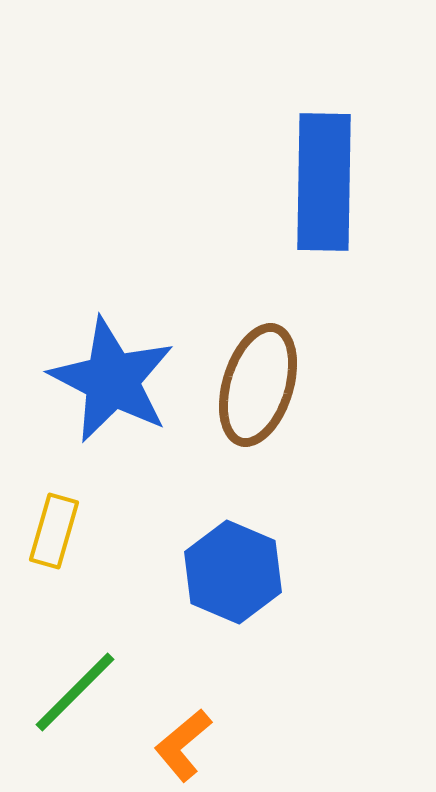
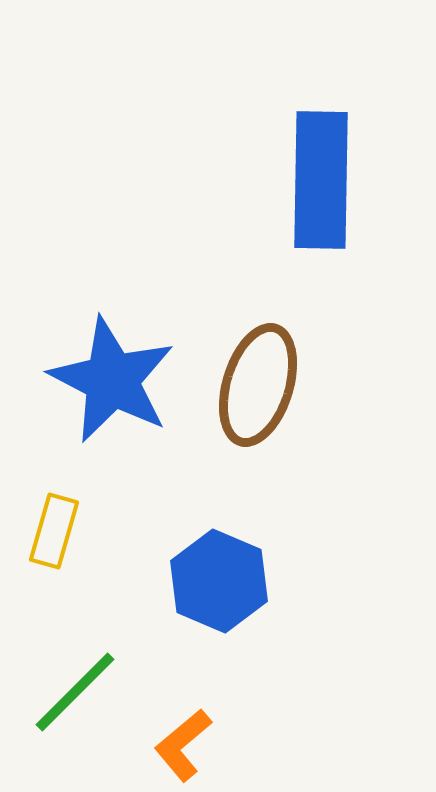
blue rectangle: moved 3 px left, 2 px up
blue hexagon: moved 14 px left, 9 px down
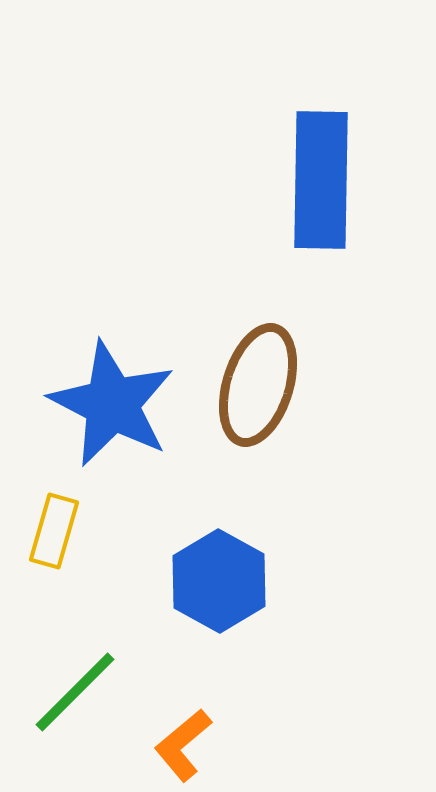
blue star: moved 24 px down
blue hexagon: rotated 6 degrees clockwise
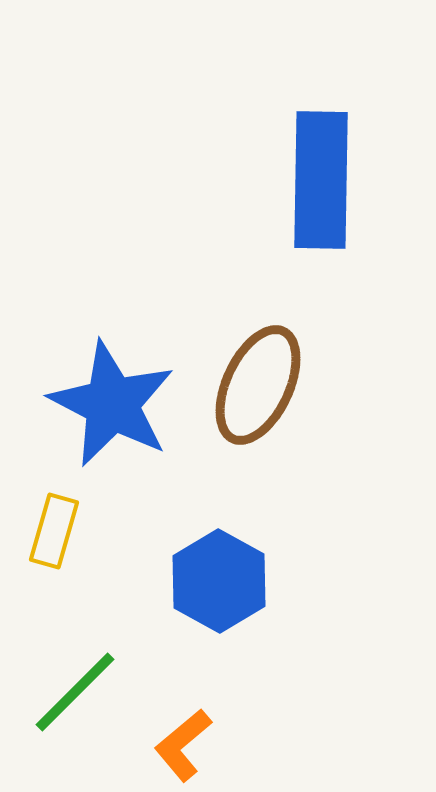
brown ellipse: rotated 8 degrees clockwise
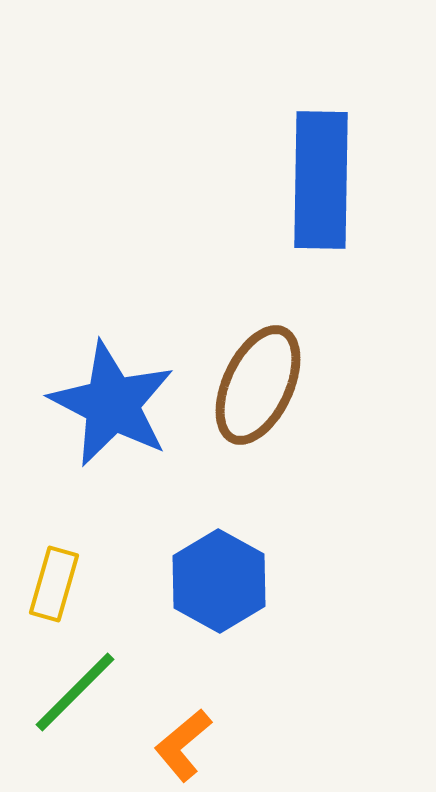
yellow rectangle: moved 53 px down
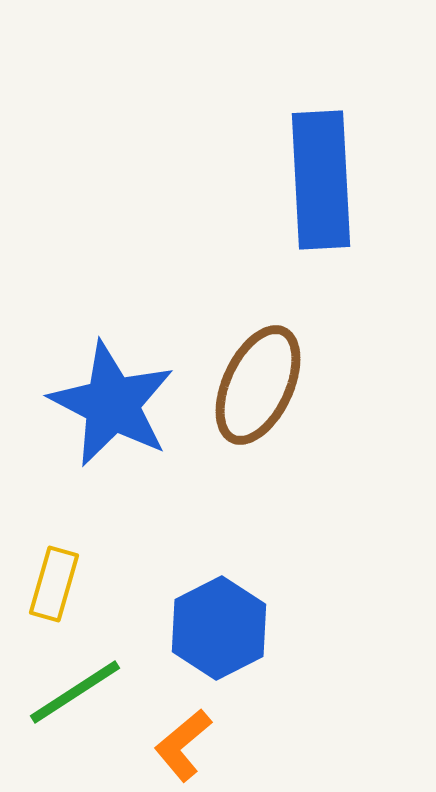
blue rectangle: rotated 4 degrees counterclockwise
blue hexagon: moved 47 px down; rotated 4 degrees clockwise
green line: rotated 12 degrees clockwise
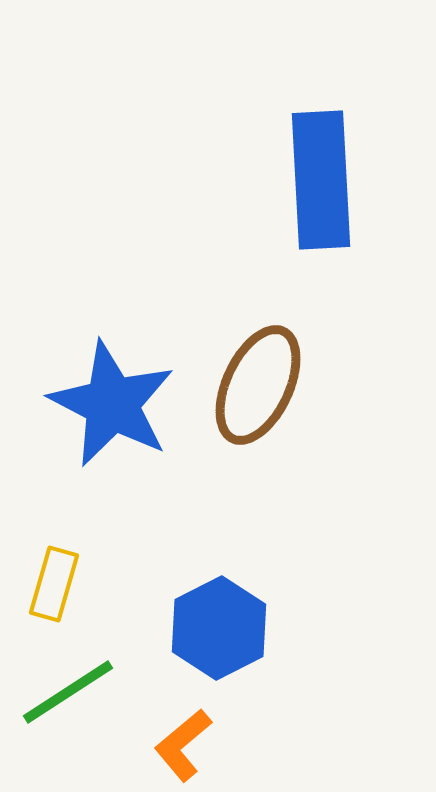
green line: moved 7 px left
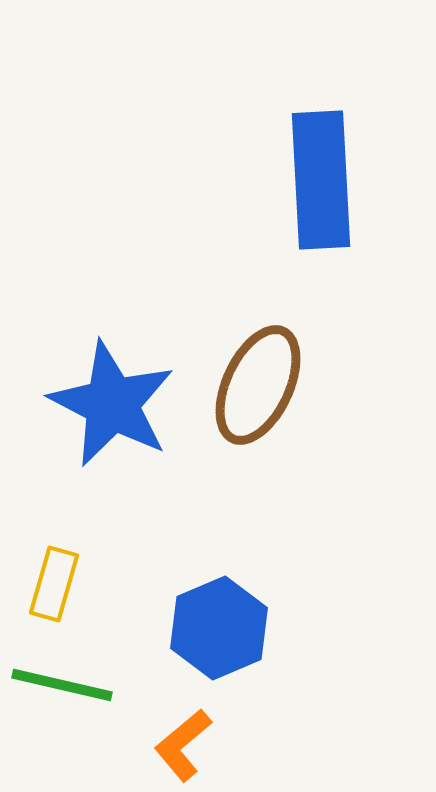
blue hexagon: rotated 4 degrees clockwise
green line: moved 6 px left, 7 px up; rotated 46 degrees clockwise
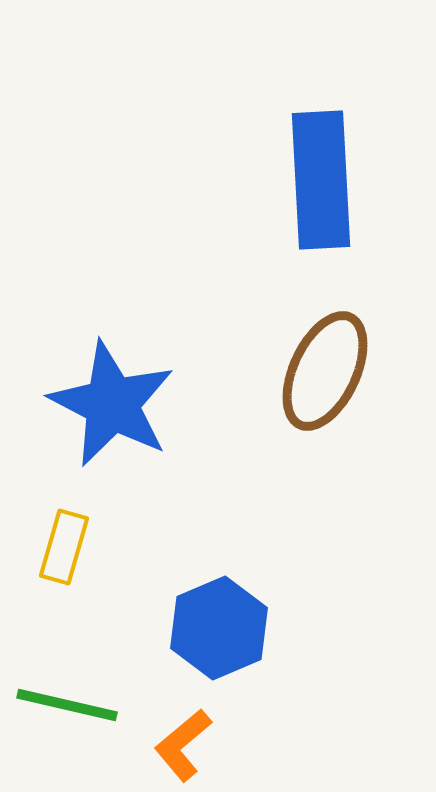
brown ellipse: moved 67 px right, 14 px up
yellow rectangle: moved 10 px right, 37 px up
green line: moved 5 px right, 20 px down
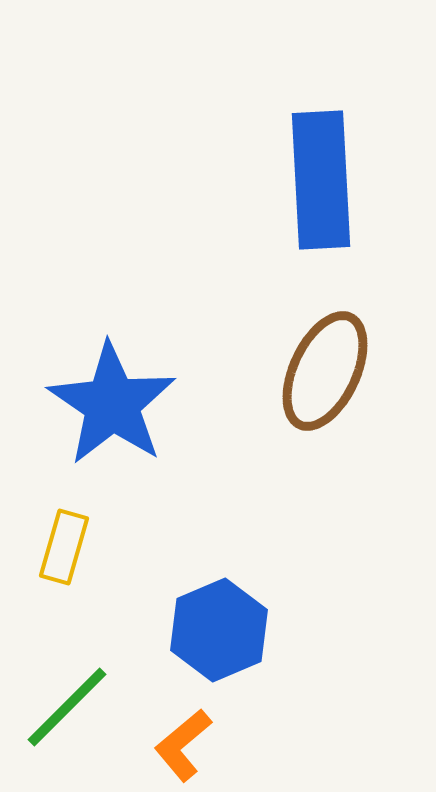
blue star: rotated 7 degrees clockwise
blue hexagon: moved 2 px down
green line: moved 2 px down; rotated 58 degrees counterclockwise
